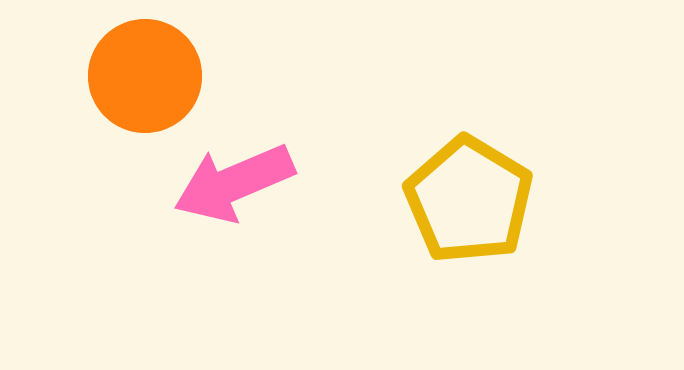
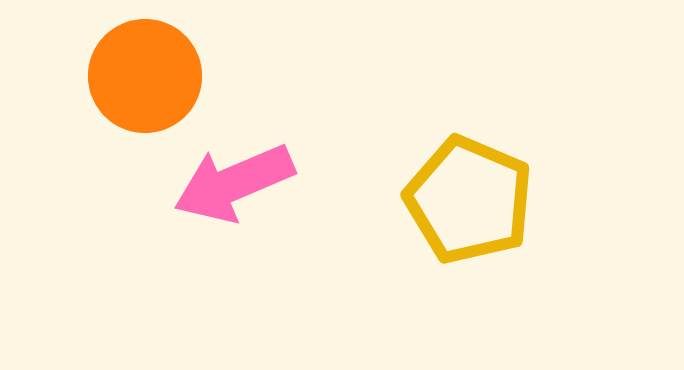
yellow pentagon: rotated 8 degrees counterclockwise
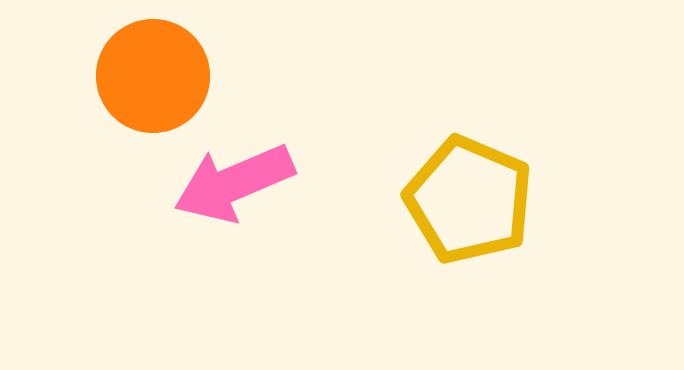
orange circle: moved 8 px right
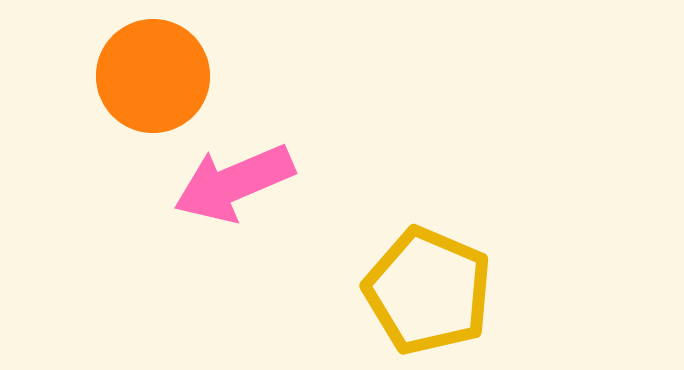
yellow pentagon: moved 41 px left, 91 px down
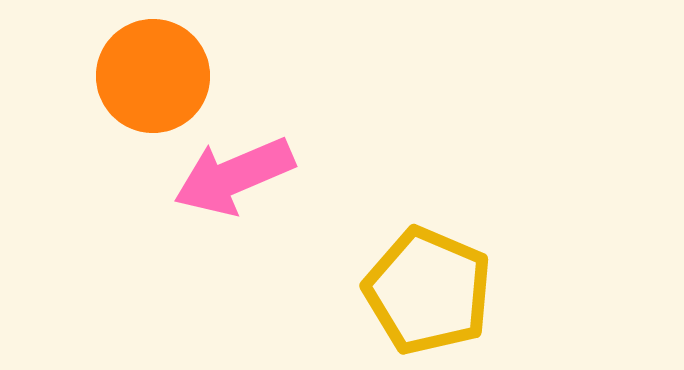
pink arrow: moved 7 px up
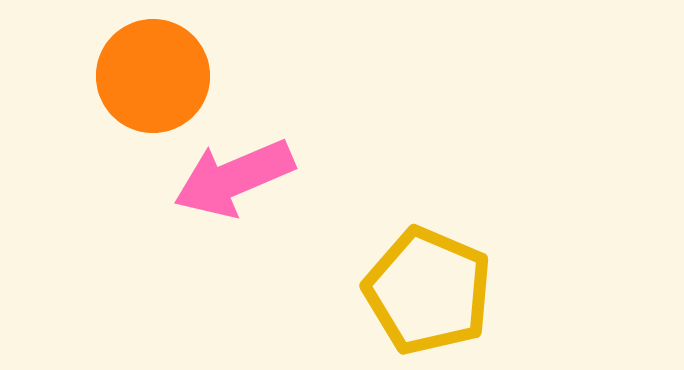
pink arrow: moved 2 px down
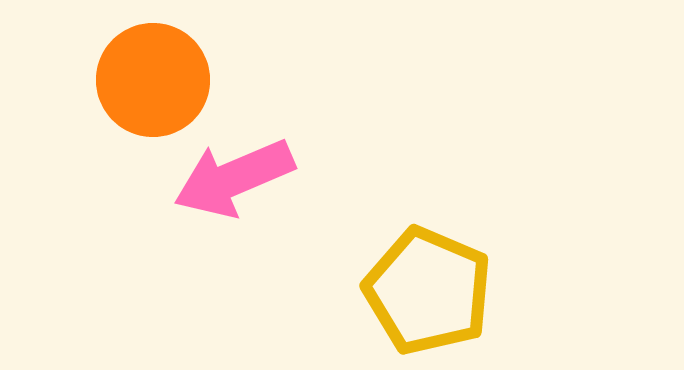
orange circle: moved 4 px down
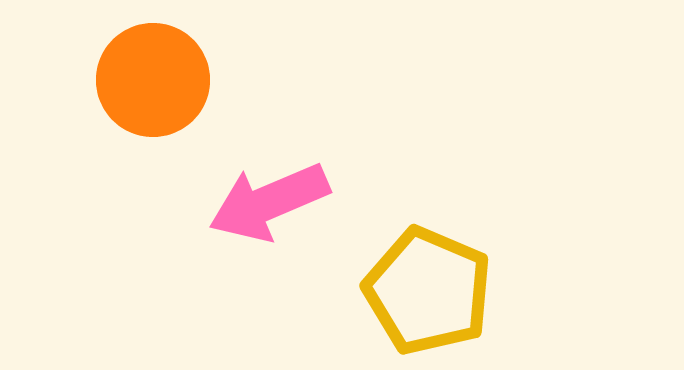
pink arrow: moved 35 px right, 24 px down
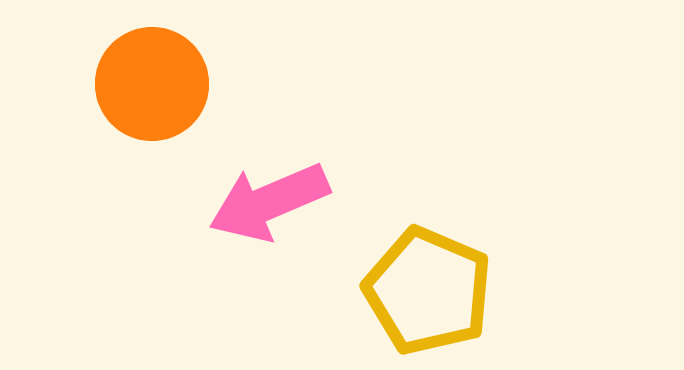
orange circle: moved 1 px left, 4 px down
